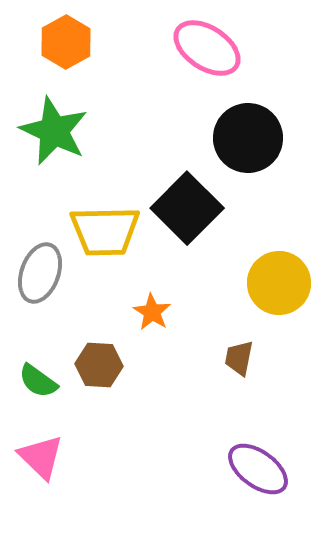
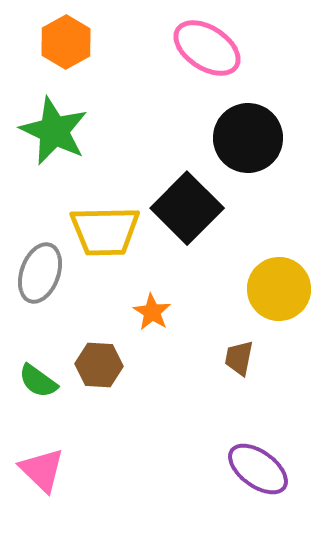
yellow circle: moved 6 px down
pink triangle: moved 1 px right, 13 px down
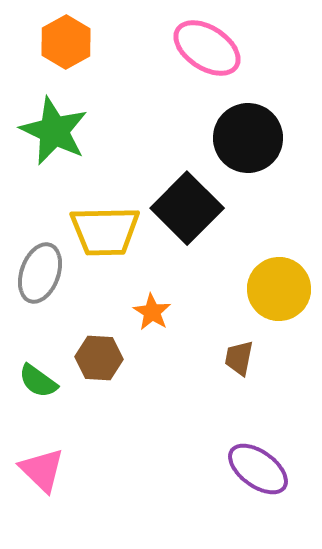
brown hexagon: moved 7 px up
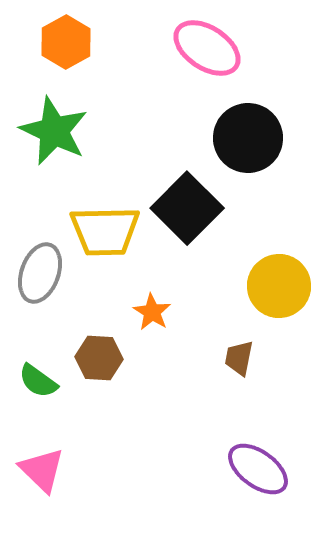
yellow circle: moved 3 px up
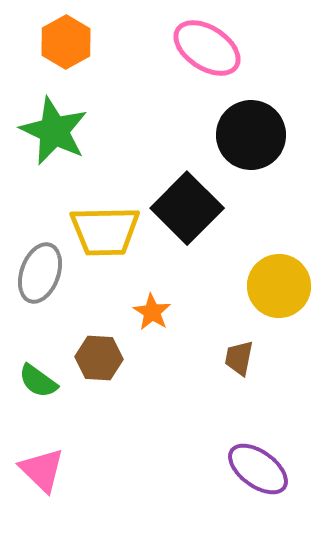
black circle: moved 3 px right, 3 px up
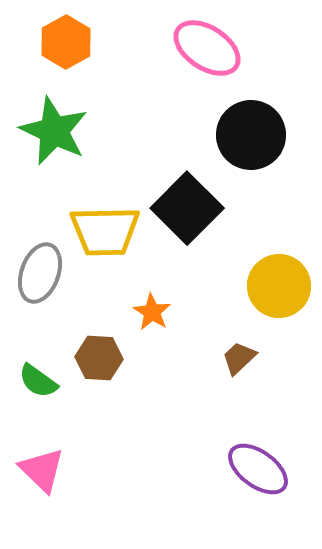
brown trapezoid: rotated 36 degrees clockwise
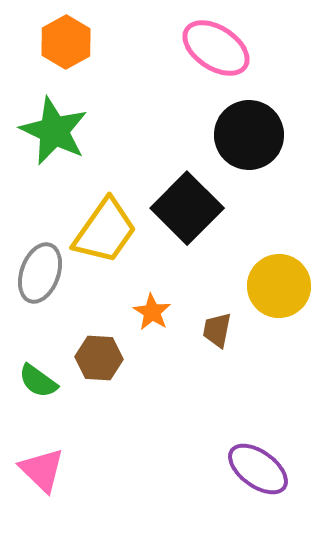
pink ellipse: moved 9 px right
black circle: moved 2 px left
yellow trapezoid: rotated 54 degrees counterclockwise
brown trapezoid: moved 22 px left, 28 px up; rotated 36 degrees counterclockwise
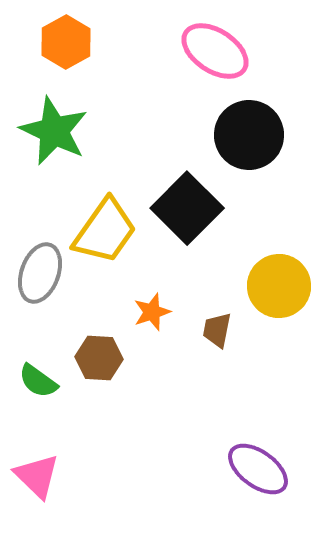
pink ellipse: moved 1 px left, 3 px down
orange star: rotated 21 degrees clockwise
pink triangle: moved 5 px left, 6 px down
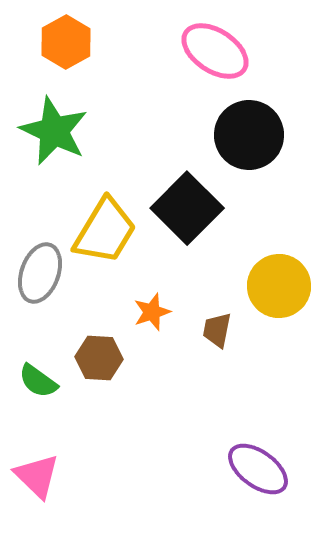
yellow trapezoid: rotated 4 degrees counterclockwise
